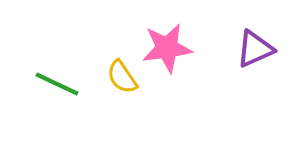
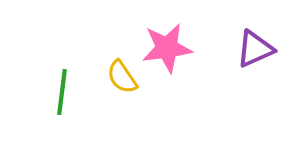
green line: moved 5 px right, 8 px down; rotated 72 degrees clockwise
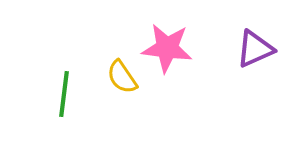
pink star: rotated 15 degrees clockwise
green line: moved 2 px right, 2 px down
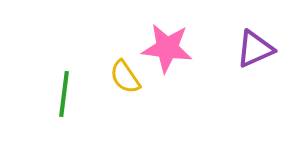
yellow semicircle: moved 3 px right
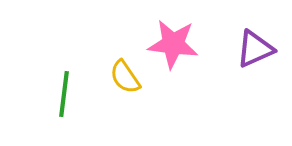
pink star: moved 6 px right, 4 px up
